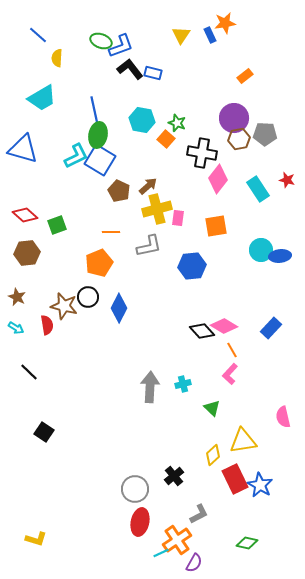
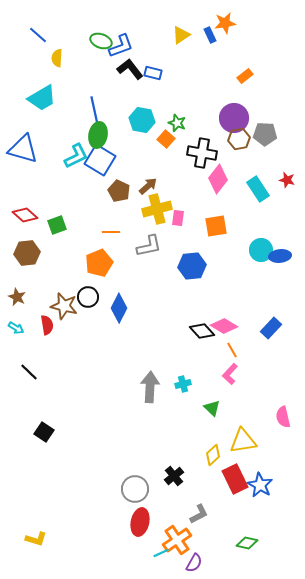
yellow triangle at (181, 35): rotated 24 degrees clockwise
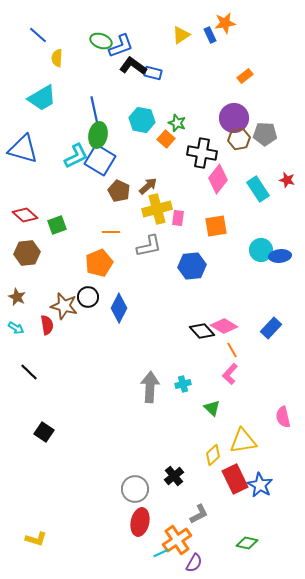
black L-shape at (130, 69): moved 3 px right, 3 px up; rotated 16 degrees counterclockwise
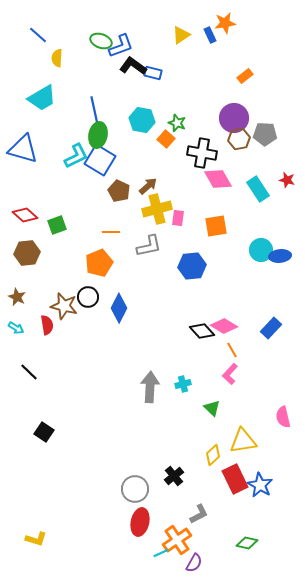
pink diamond at (218, 179): rotated 68 degrees counterclockwise
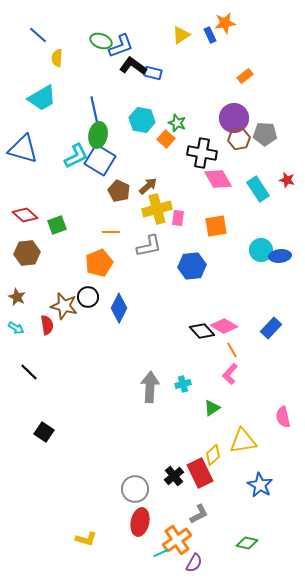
green triangle at (212, 408): rotated 42 degrees clockwise
red rectangle at (235, 479): moved 35 px left, 6 px up
yellow L-shape at (36, 539): moved 50 px right
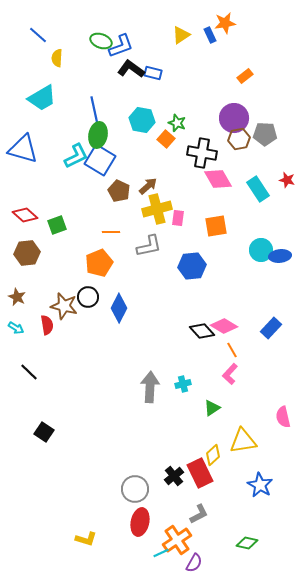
black L-shape at (133, 66): moved 2 px left, 3 px down
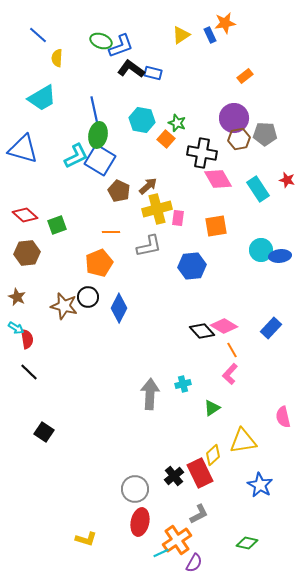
red semicircle at (47, 325): moved 20 px left, 14 px down
gray arrow at (150, 387): moved 7 px down
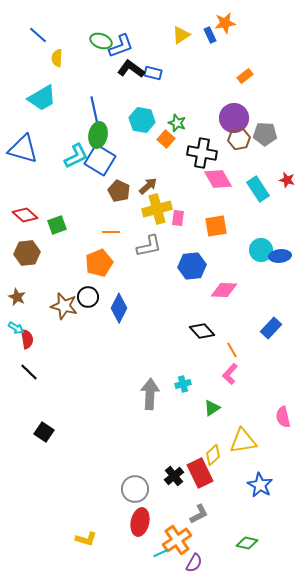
pink diamond at (224, 326): moved 36 px up; rotated 28 degrees counterclockwise
